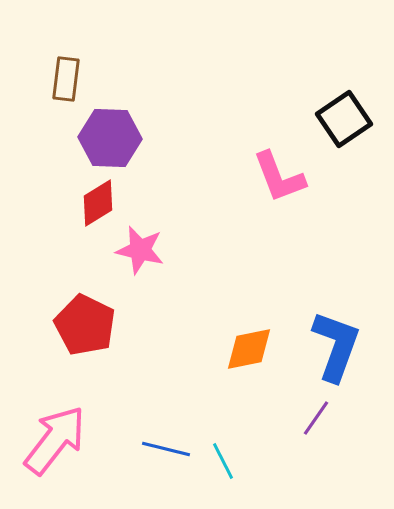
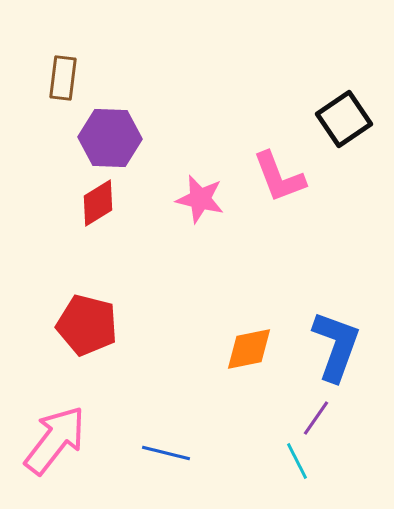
brown rectangle: moved 3 px left, 1 px up
pink star: moved 60 px right, 51 px up
red pentagon: moved 2 px right; rotated 12 degrees counterclockwise
blue line: moved 4 px down
cyan line: moved 74 px right
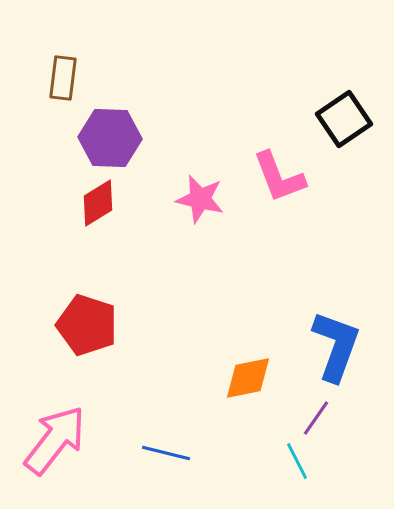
red pentagon: rotated 4 degrees clockwise
orange diamond: moved 1 px left, 29 px down
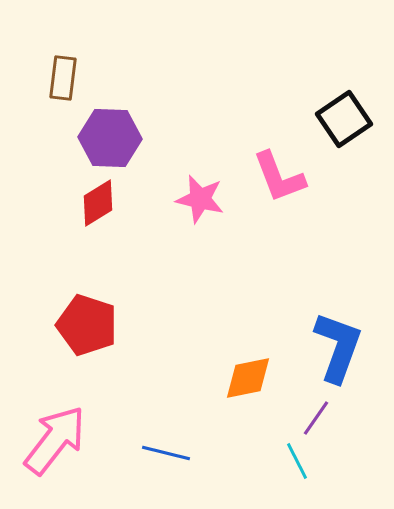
blue L-shape: moved 2 px right, 1 px down
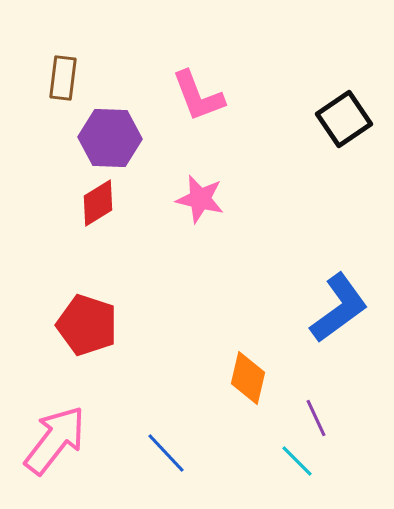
pink L-shape: moved 81 px left, 81 px up
blue L-shape: moved 1 px right, 39 px up; rotated 34 degrees clockwise
orange diamond: rotated 66 degrees counterclockwise
purple line: rotated 60 degrees counterclockwise
blue line: rotated 33 degrees clockwise
cyan line: rotated 18 degrees counterclockwise
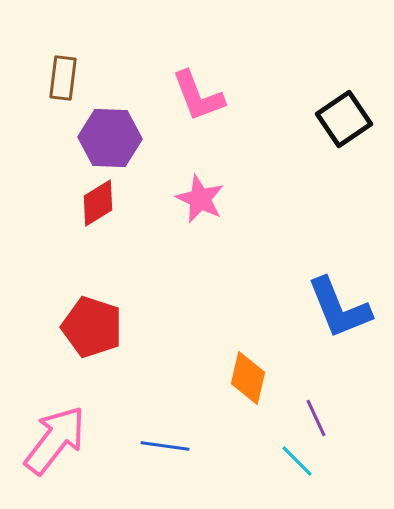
pink star: rotated 12 degrees clockwise
blue L-shape: rotated 104 degrees clockwise
red pentagon: moved 5 px right, 2 px down
blue line: moved 1 px left, 7 px up; rotated 39 degrees counterclockwise
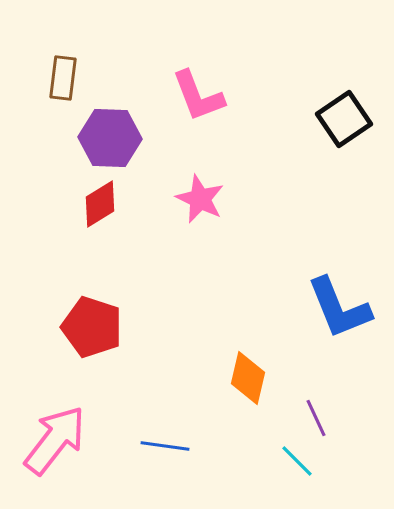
red diamond: moved 2 px right, 1 px down
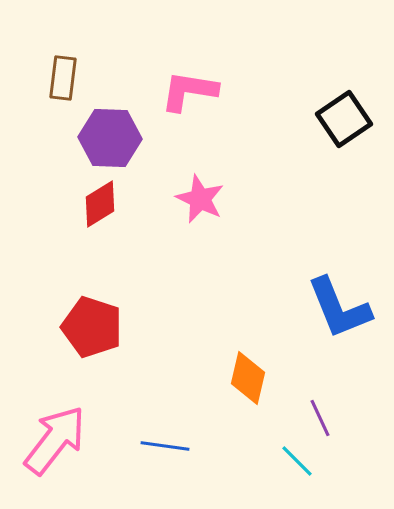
pink L-shape: moved 9 px left, 5 px up; rotated 120 degrees clockwise
purple line: moved 4 px right
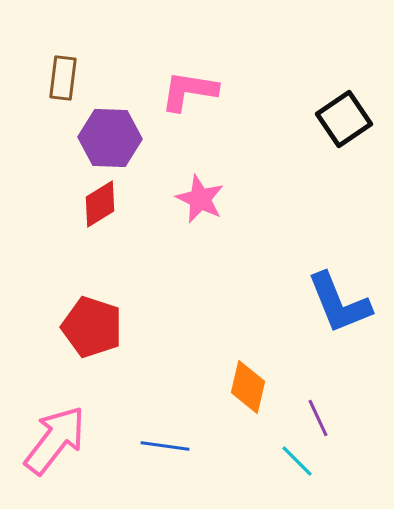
blue L-shape: moved 5 px up
orange diamond: moved 9 px down
purple line: moved 2 px left
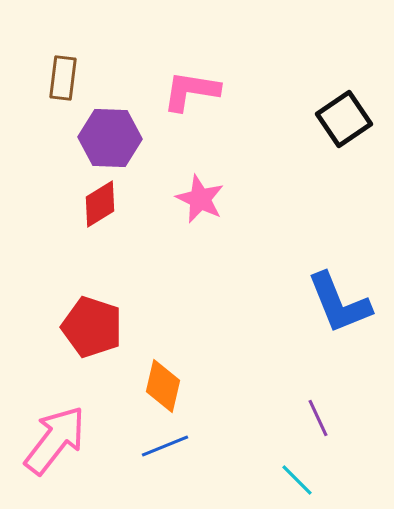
pink L-shape: moved 2 px right
orange diamond: moved 85 px left, 1 px up
blue line: rotated 30 degrees counterclockwise
cyan line: moved 19 px down
